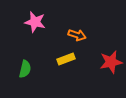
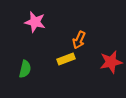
orange arrow: moved 2 px right, 5 px down; rotated 96 degrees clockwise
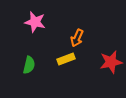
orange arrow: moved 2 px left, 2 px up
green semicircle: moved 4 px right, 4 px up
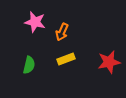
orange arrow: moved 15 px left, 6 px up
red star: moved 2 px left
